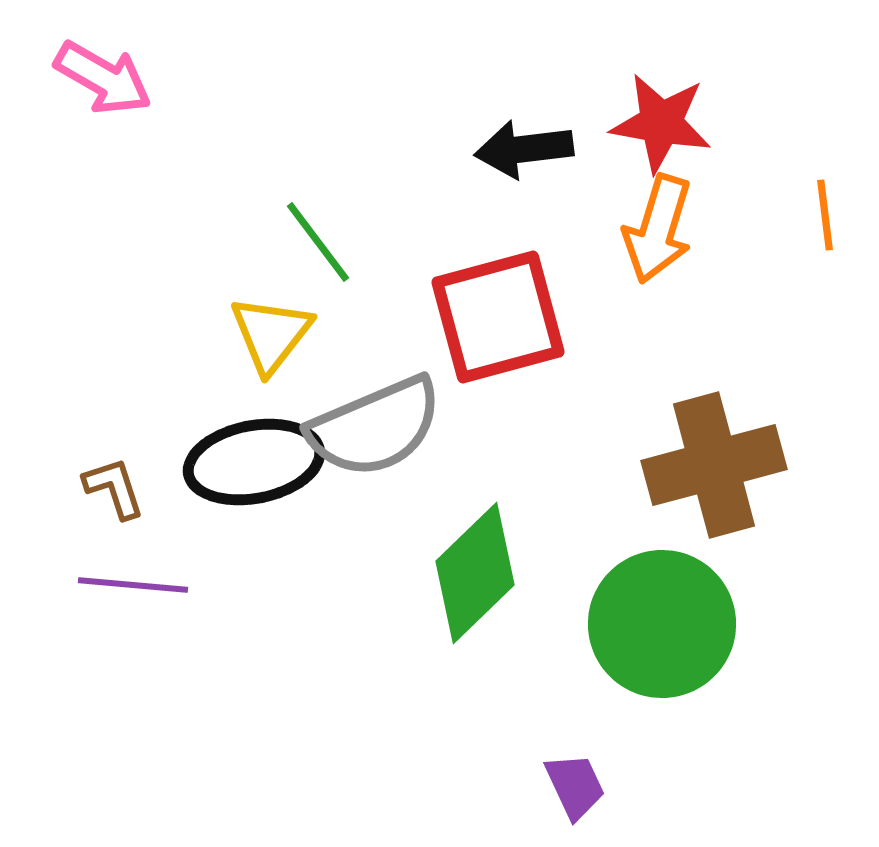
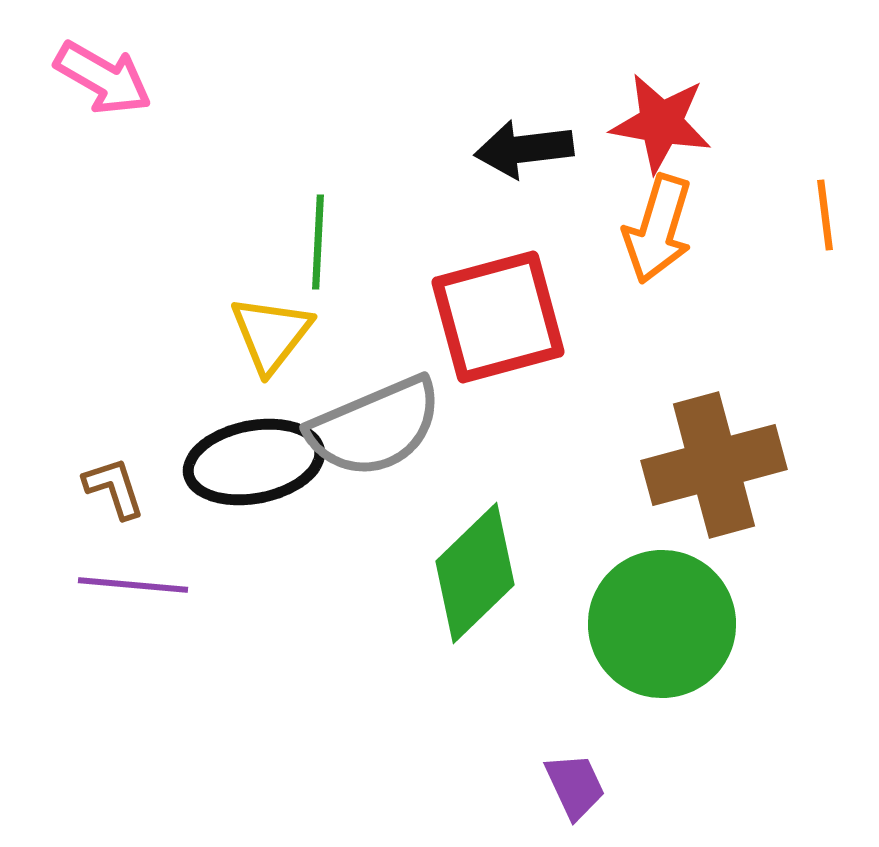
green line: rotated 40 degrees clockwise
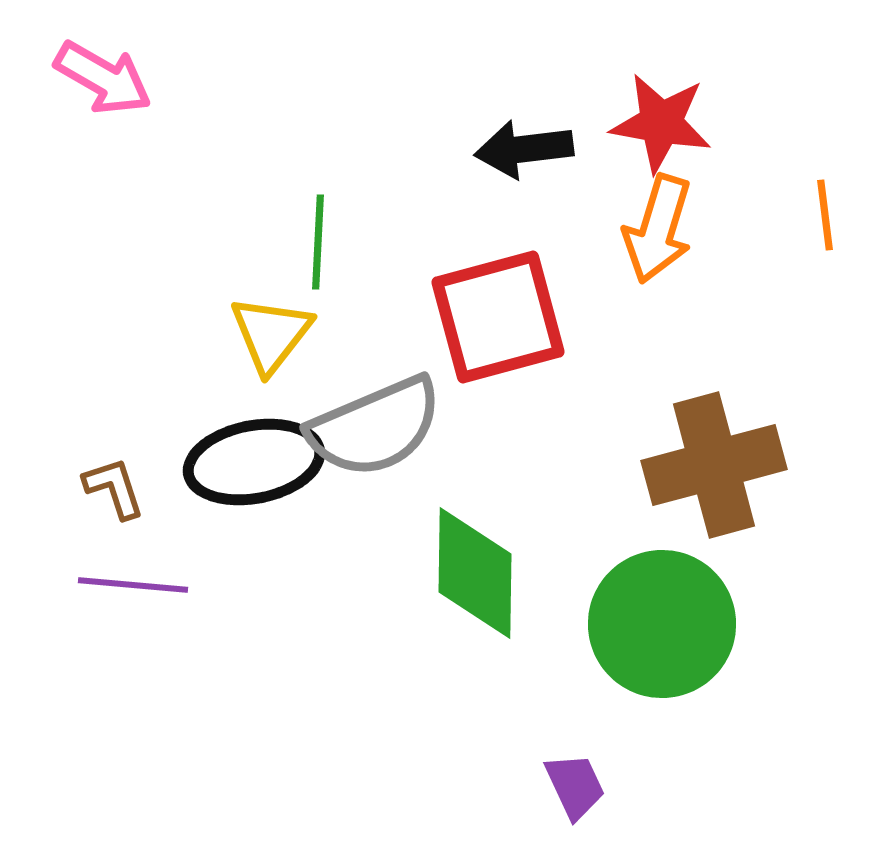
green diamond: rotated 45 degrees counterclockwise
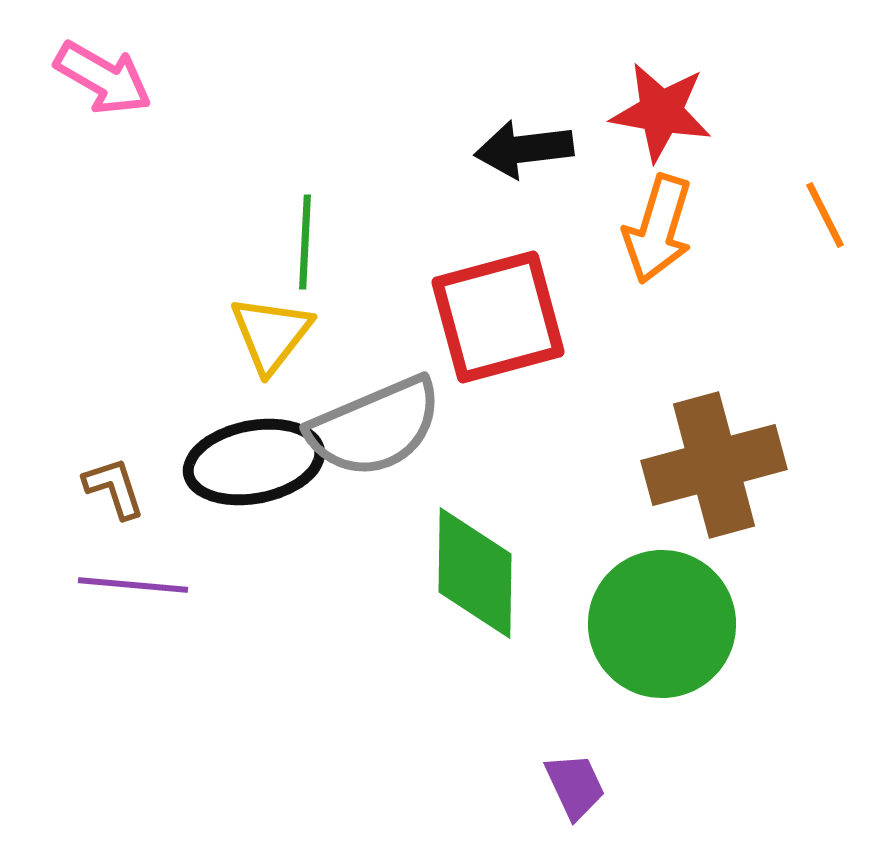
red star: moved 11 px up
orange line: rotated 20 degrees counterclockwise
green line: moved 13 px left
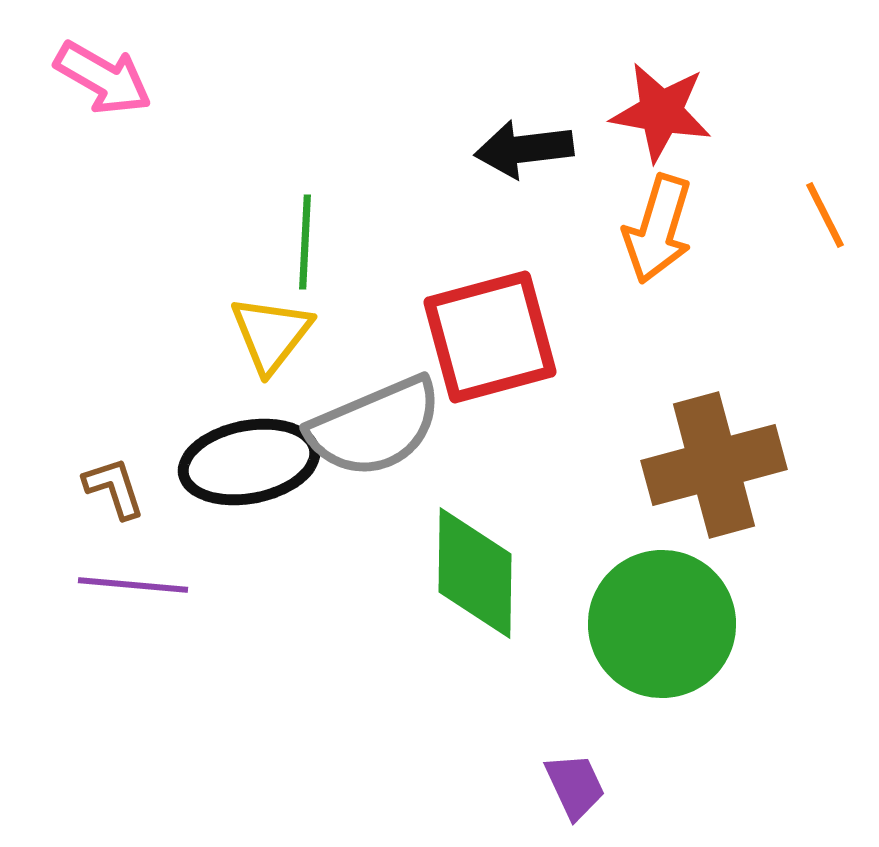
red square: moved 8 px left, 20 px down
black ellipse: moved 5 px left
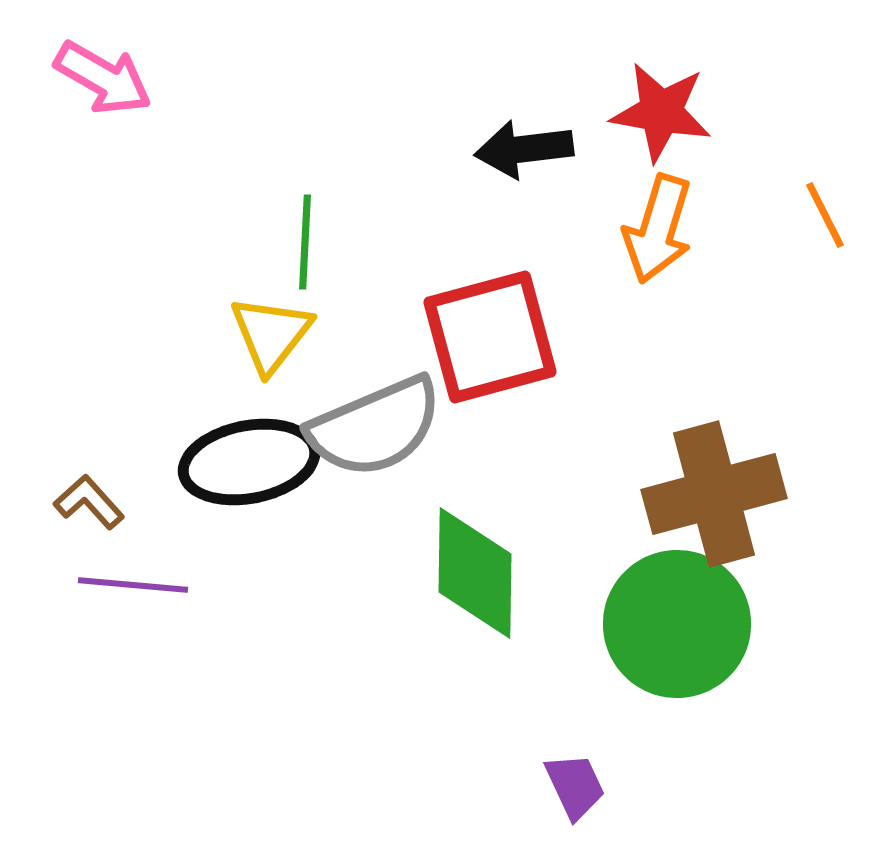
brown cross: moved 29 px down
brown L-shape: moved 25 px left, 14 px down; rotated 24 degrees counterclockwise
green circle: moved 15 px right
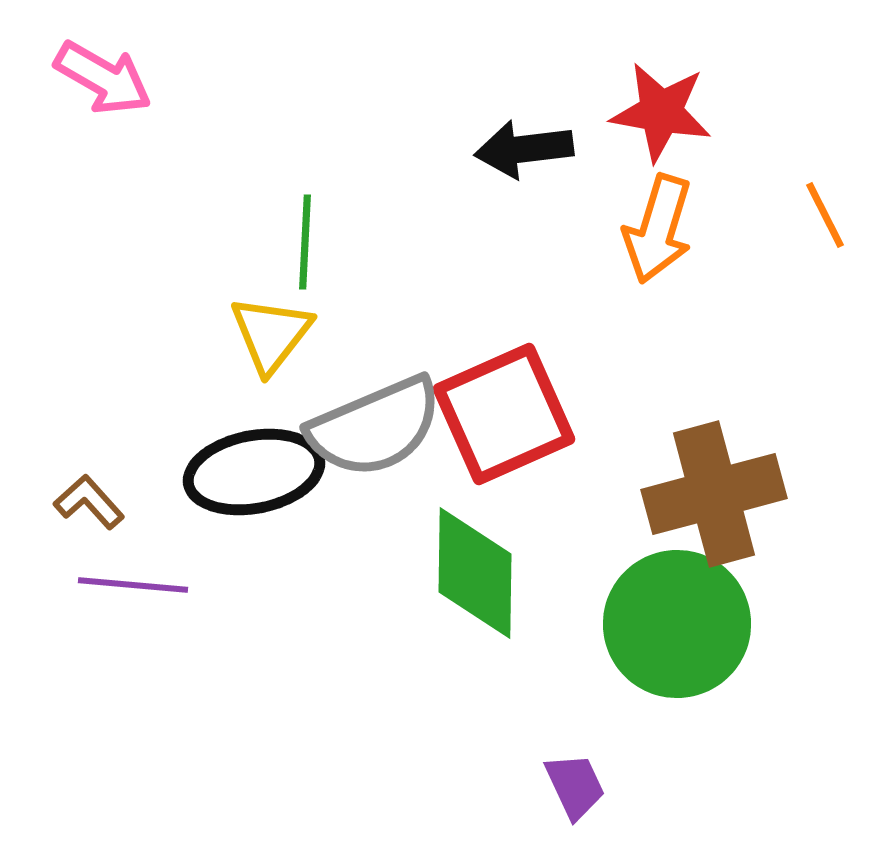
red square: moved 14 px right, 77 px down; rotated 9 degrees counterclockwise
black ellipse: moved 5 px right, 10 px down
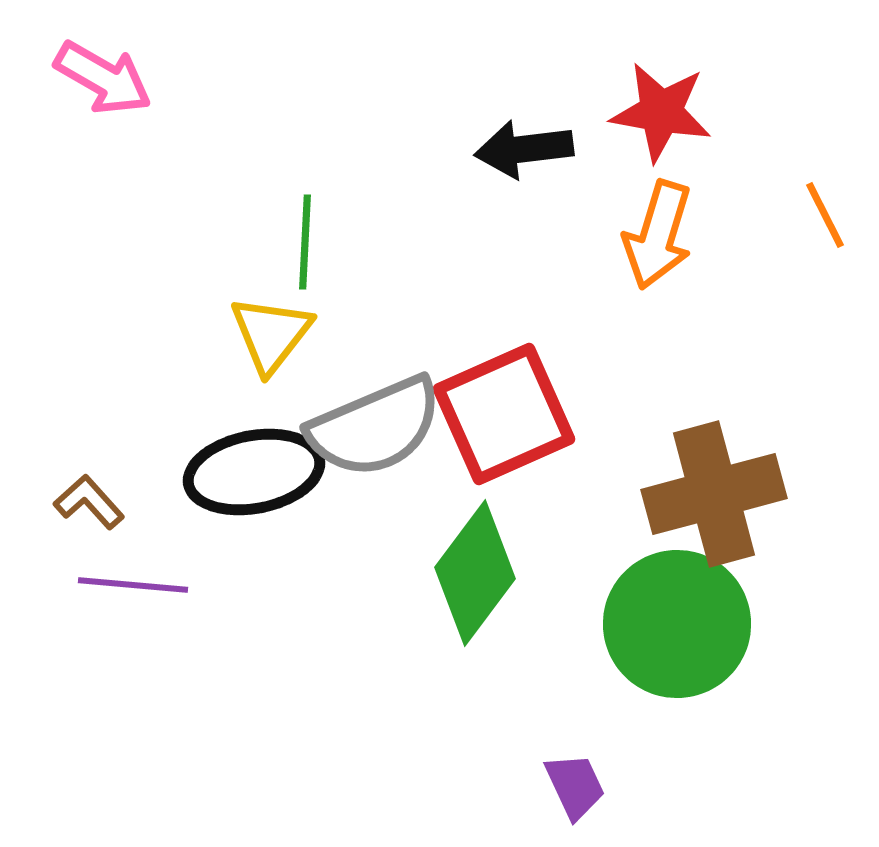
orange arrow: moved 6 px down
green diamond: rotated 36 degrees clockwise
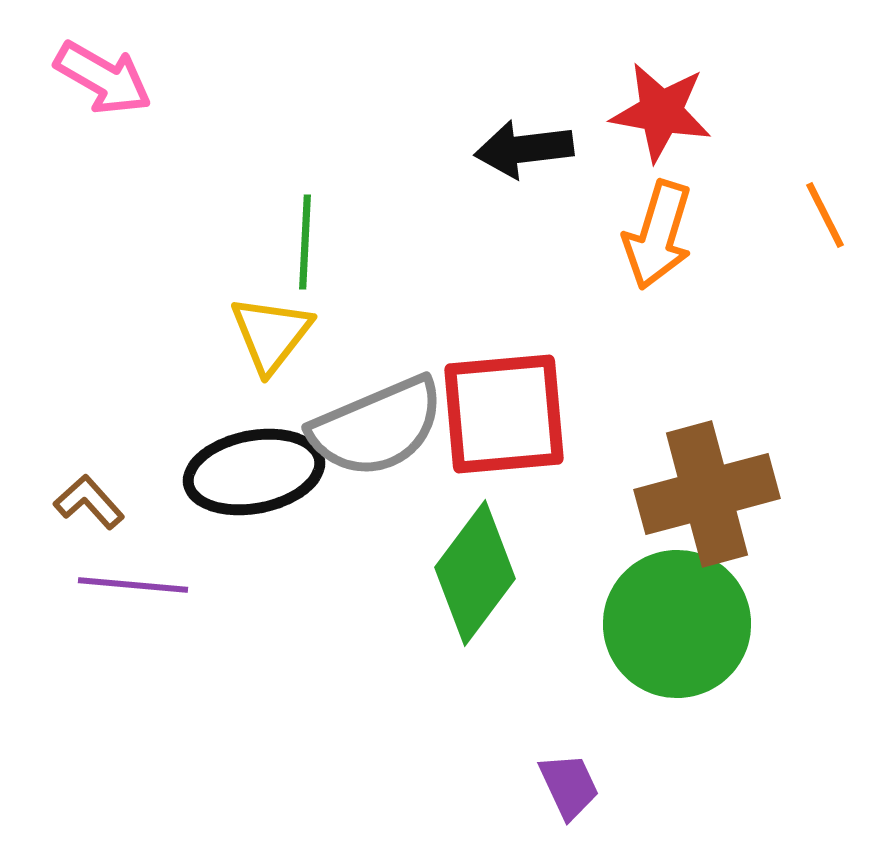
red square: rotated 19 degrees clockwise
gray semicircle: moved 2 px right
brown cross: moved 7 px left
purple trapezoid: moved 6 px left
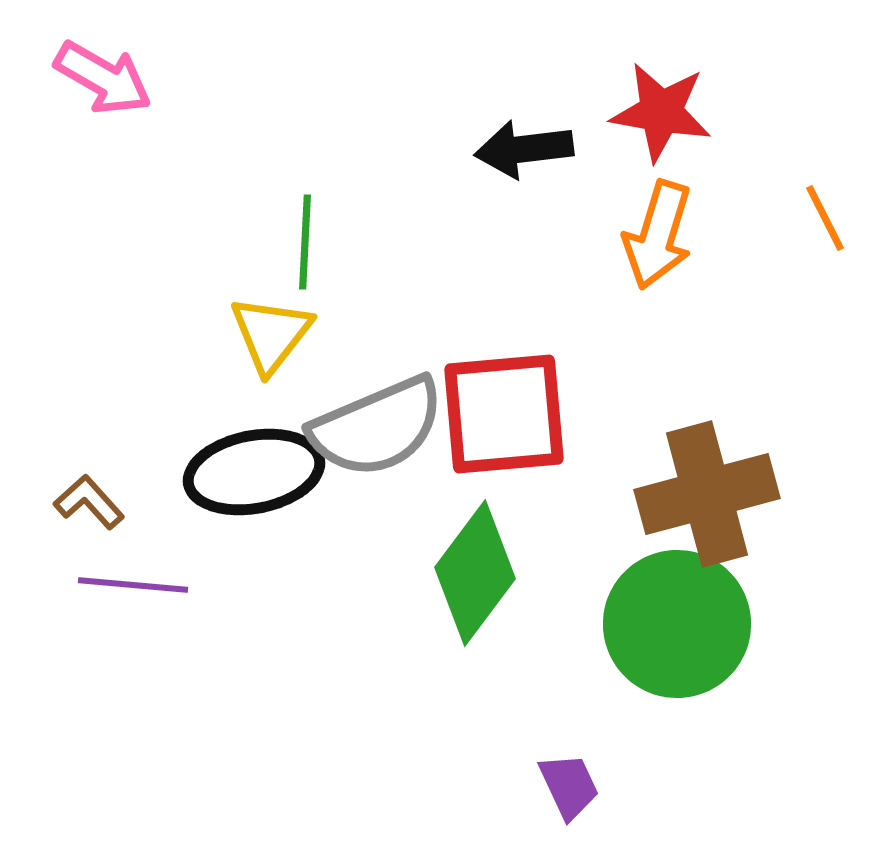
orange line: moved 3 px down
